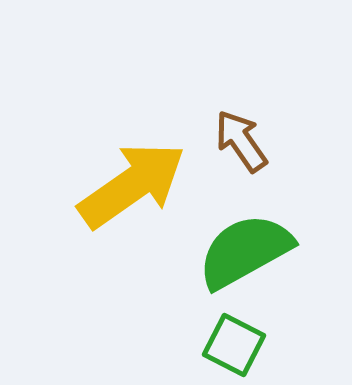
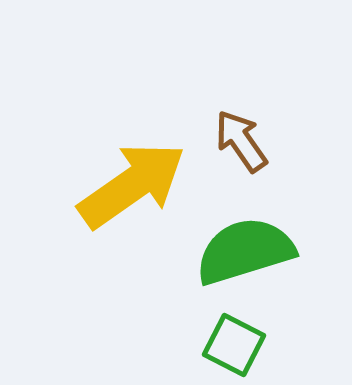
green semicircle: rotated 12 degrees clockwise
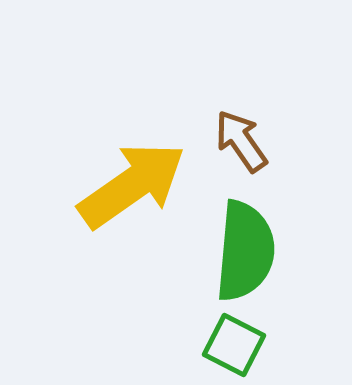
green semicircle: rotated 112 degrees clockwise
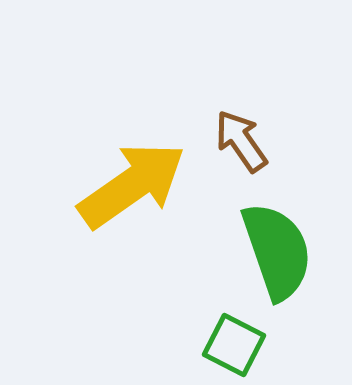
green semicircle: moved 32 px right; rotated 24 degrees counterclockwise
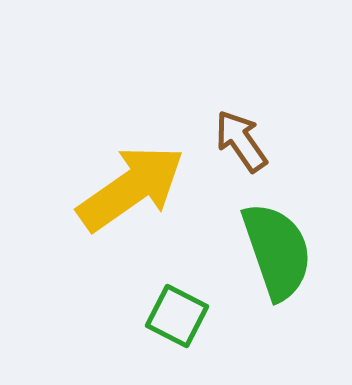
yellow arrow: moved 1 px left, 3 px down
green square: moved 57 px left, 29 px up
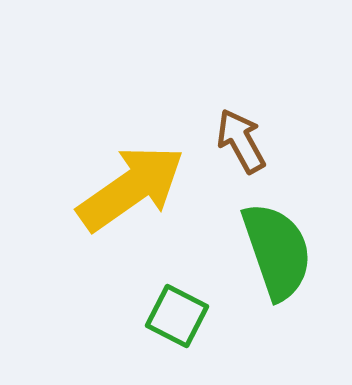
brown arrow: rotated 6 degrees clockwise
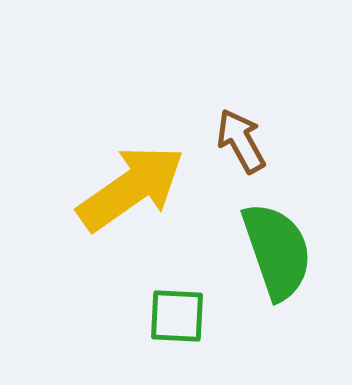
green square: rotated 24 degrees counterclockwise
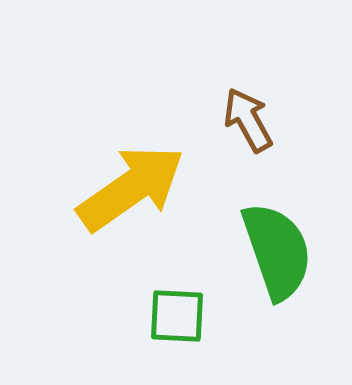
brown arrow: moved 7 px right, 21 px up
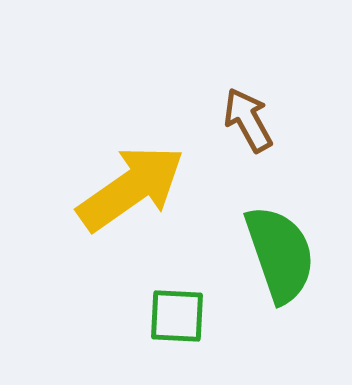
green semicircle: moved 3 px right, 3 px down
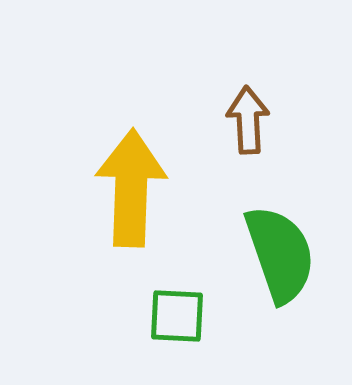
brown arrow: rotated 26 degrees clockwise
yellow arrow: rotated 53 degrees counterclockwise
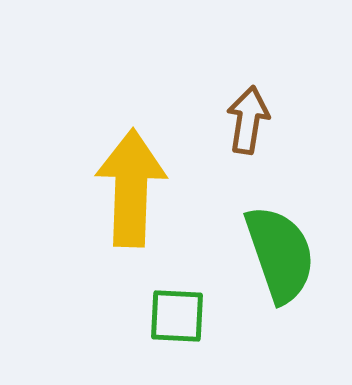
brown arrow: rotated 12 degrees clockwise
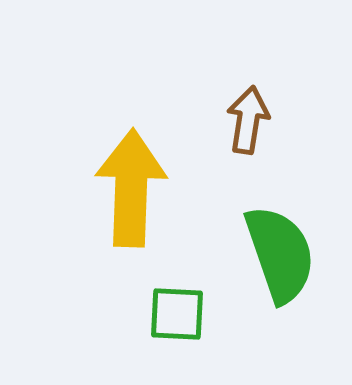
green square: moved 2 px up
